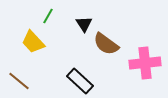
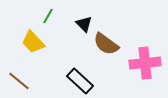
black triangle: rotated 12 degrees counterclockwise
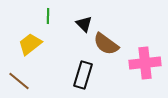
green line: rotated 28 degrees counterclockwise
yellow trapezoid: moved 3 px left, 2 px down; rotated 95 degrees clockwise
black rectangle: moved 3 px right, 6 px up; rotated 64 degrees clockwise
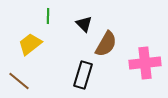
brown semicircle: rotated 96 degrees counterclockwise
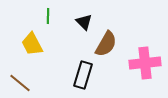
black triangle: moved 2 px up
yellow trapezoid: moved 2 px right; rotated 80 degrees counterclockwise
brown line: moved 1 px right, 2 px down
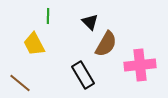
black triangle: moved 6 px right
yellow trapezoid: moved 2 px right
pink cross: moved 5 px left, 2 px down
black rectangle: rotated 48 degrees counterclockwise
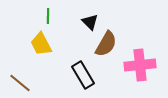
yellow trapezoid: moved 7 px right
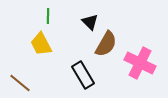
pink cross: moved 2 px up; rotated 32 degrees clockwise
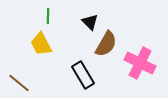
brown line: moved 1 px left
